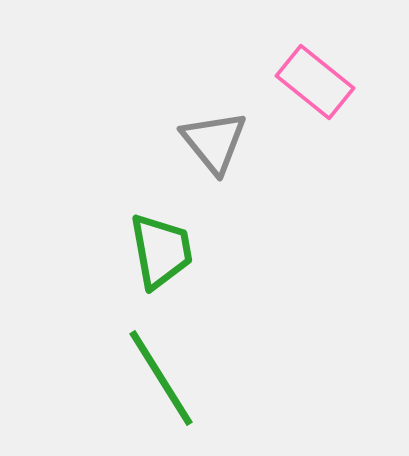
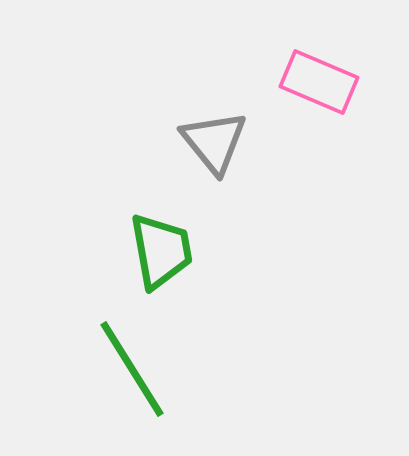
pink rectangle: moved 4 px right; rotated 16 degrees counterclockwise
green line: moved 29 px left, 9 px up
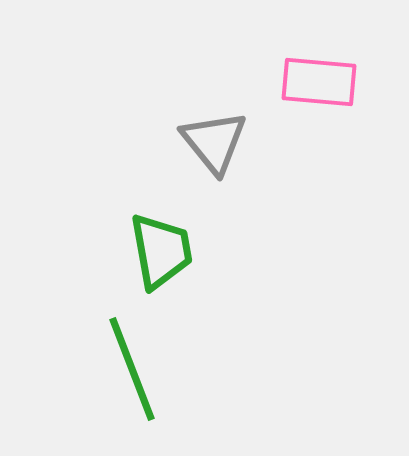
pink rectangle: rotated 18 degrees counterclockwise
green line: rotated 11 degrees clockwise
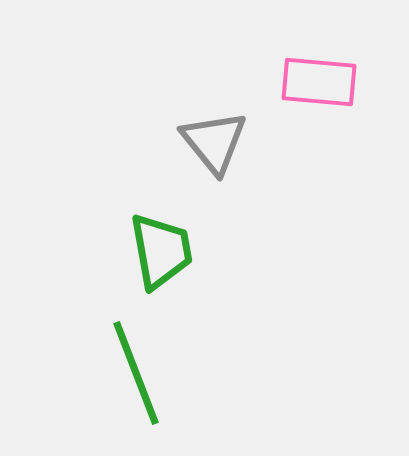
green line: moved 4 px right, 4 px down
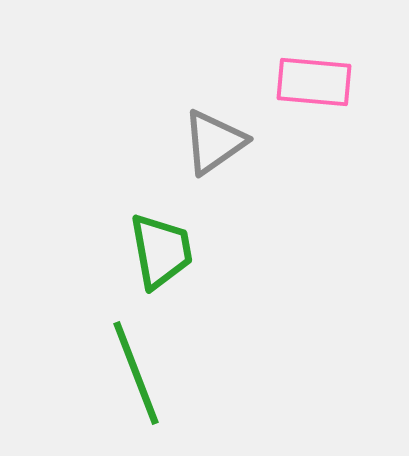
pink rectangle: moved 5 px left
gray triangle: rotated 34 degrees clockwise
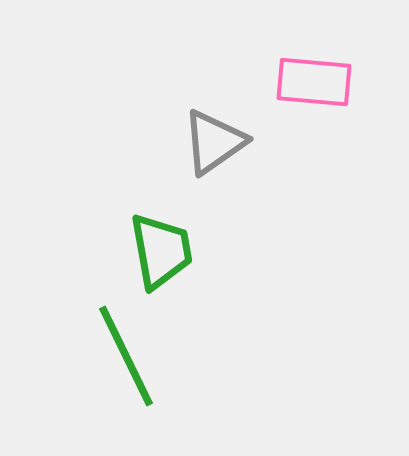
green line: moved 10 px left, 17 px up; rotated 5 degrees counterclockwise
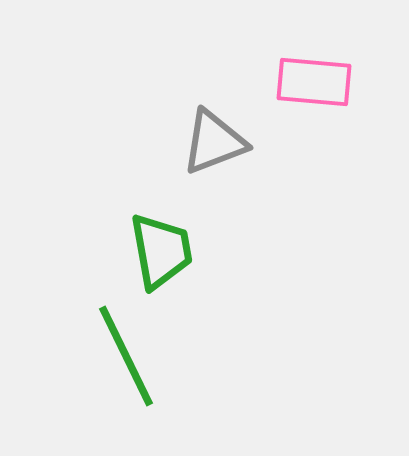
gray triangle: rotated 14 degrees clockwise
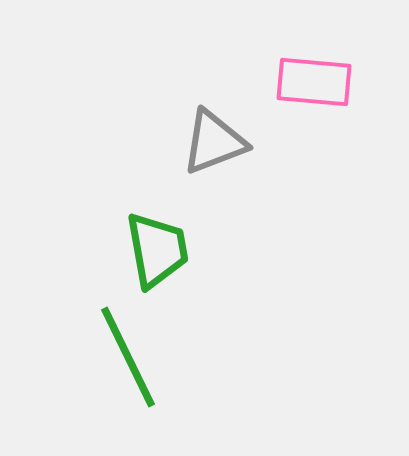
green trapezoid: moved 4 px left, 1 px up
green line: moved 2 px right, 1 px down
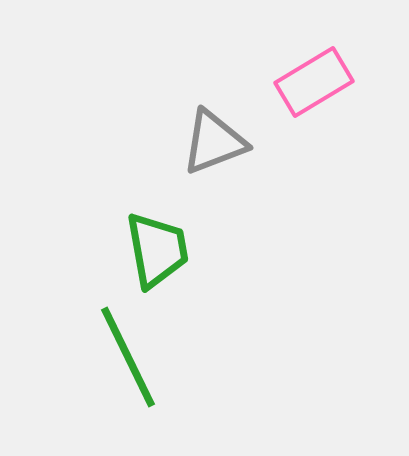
pink rectangle: rotated 36 degrees counterclockwise
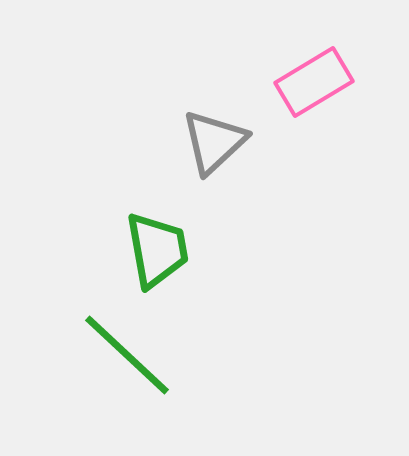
gray triangle: rotated 22 degrees counterclockwise
green line: moved 1 px left, 2 px up; rotated 21 degrees counterclockwise
